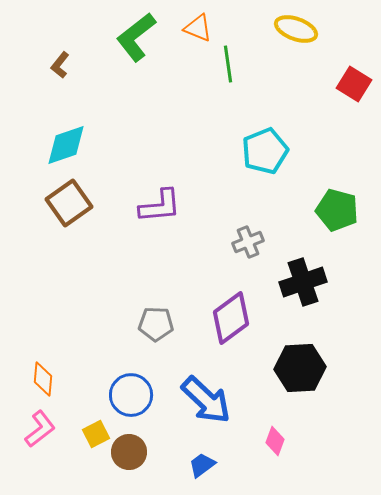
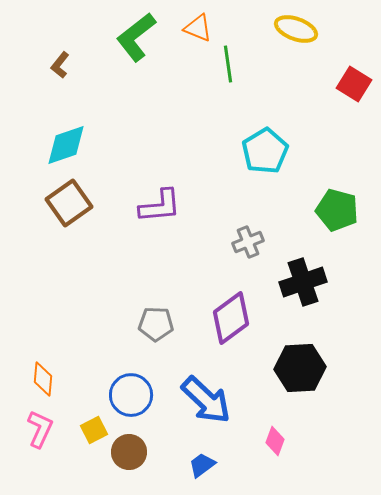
cyan pentagon: rotated 9 degrees counterclockwise
pink L-shape: rotated 27 degrees counterclockwise
yellow square: moved 2 px left, 4 px up
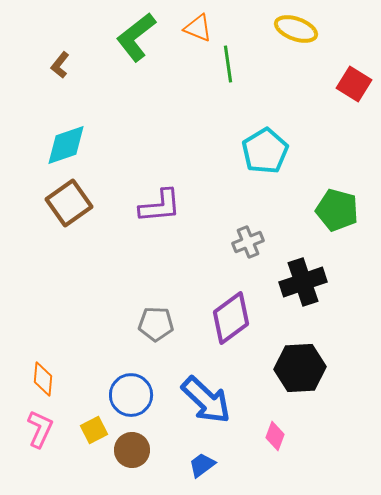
pink diamond: moved 5 px up
brown circle: moved 3 px right, 2 px up
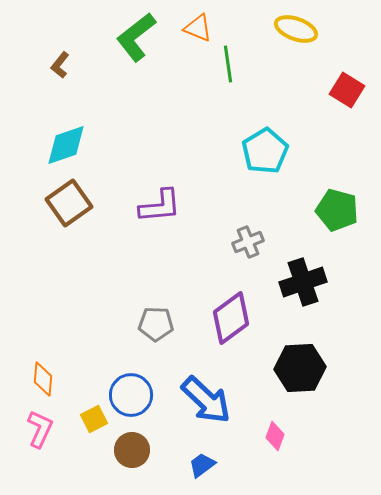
red square: moved 7 px left, 6 px down
yellow square: moved 11 px up
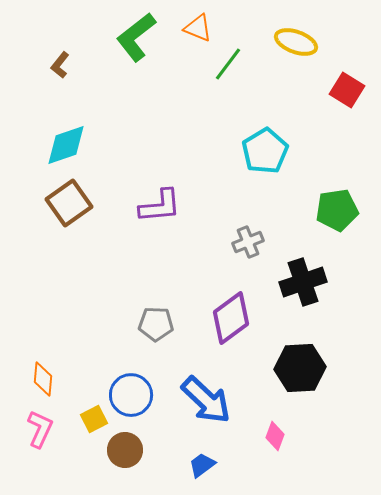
yellow ellipse: moved 13 px down
green line: rotated 45 degrees clockwise
green pentagon: rotated 24 degrees counterclockwise
brown circle: moved 7 px left
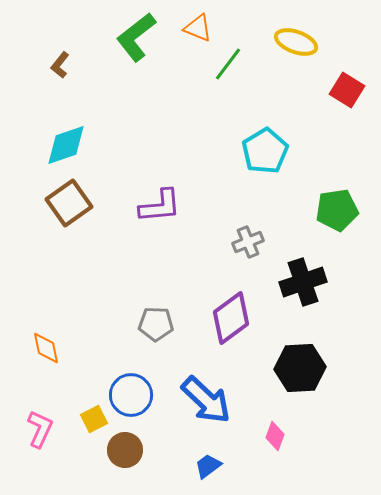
orange diamond: moved 3 px right, 31 px up; rotated 16 degrees counterclockwise
blue trapezoid: moved 6 px right, 1 px down
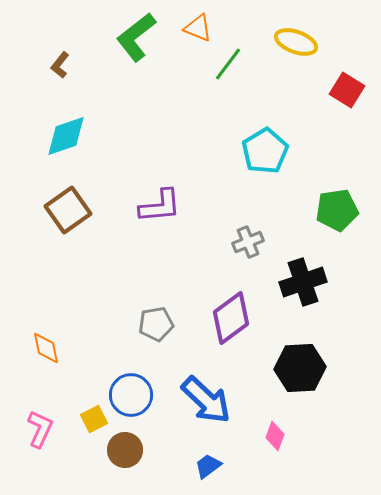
cyan diamond: moved 9 px up
brown square: moved 1 px left, 7 px down
gray pentagon: rotated 12 degrees counterclockwise
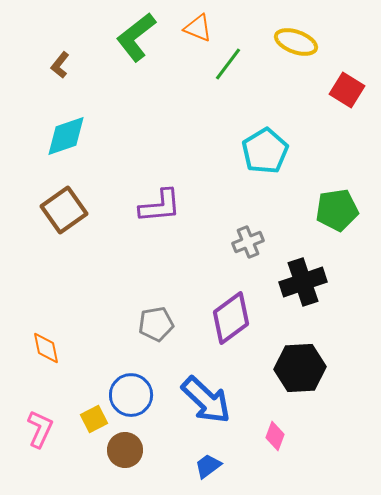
brown square: moved 4 px left
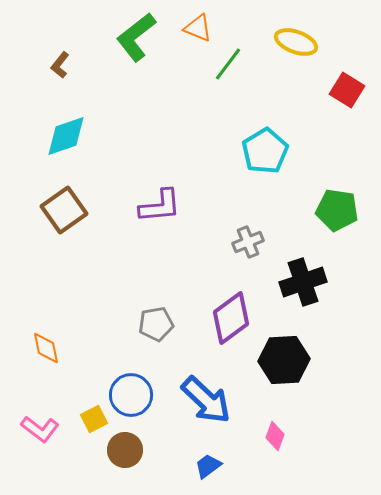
green pentagon: rotated 18 degrees clockwise
black hexagon: moved 16 px left, 8 px up
pink L-shape: rotated 102 degrees clockwise
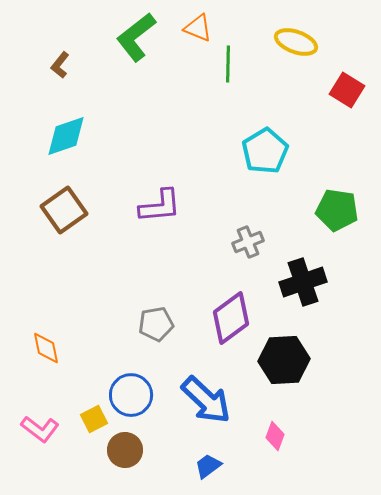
green line: rotated 36 degrees counterclockwise
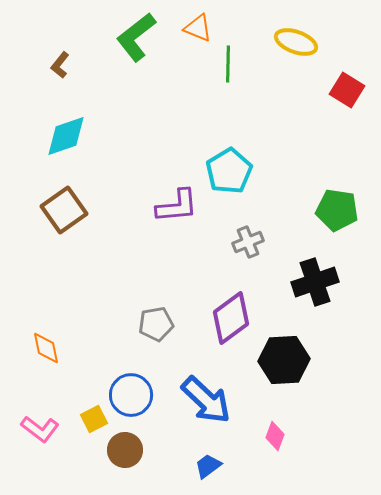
cyan pentagon: moved 36 px left, 20 px down
purple L-shape: moved 17 px right
black cross: moved 12 px right
